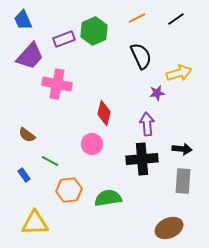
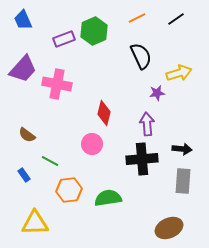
purple trapezoid: moved 7 px left, 13 px down
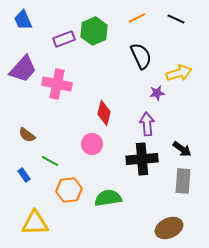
black line: rotated 60 degrees clockwise
black arrow: rotated 30 degrees clockwise
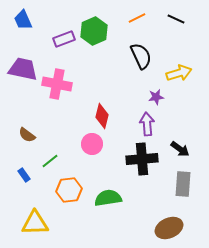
purple trapezoid: rotated 120 degrees counterclockwise
purple star: moved 1 px left, 4 px down
red diamond: moved 2 px left, 3 px down
black arrow: moved 2 px left
green line: rotated 66 degrees counterclockwise
gray rectangle: moved 3 px down
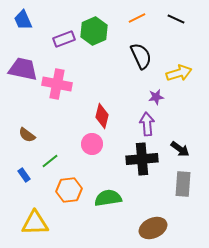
brown ellipse: moved 16 px left
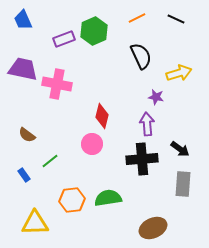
purple star: rotated 21 degrees clockwise
orange hexagon: moved 3 px right, 10 px down
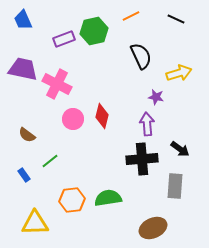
orange line: moved 6 px left, 2 px up
green hexagon: rotated 12 degrees clockwise
pink cross: rotated 16 degrees clockwise
pink circle: moved 19 px left, 25 px up
gray rectangle: moved 8 px left, 2 px down
